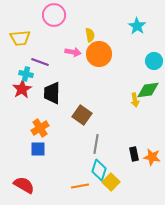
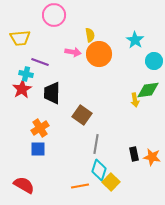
cyan star: moved 2 px left, 14 px down
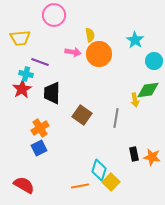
gray line: moved 20 px right, 26 px up
blue square: moved 1 px right, 1 px up; rotated 28 degrees counterclockwise
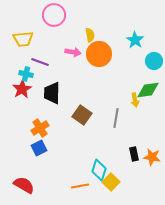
yellow trapezoid: moved 3 px right, 1 px down
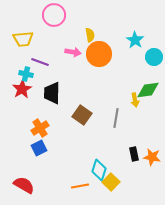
cyan circle: moved 4 px up
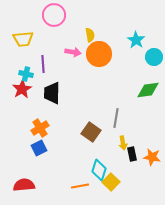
cyan star: moved 1 px right
purple line: moved 3 px right, 2 px down; rotated 66 degrees clockwise
yellow arrow: moved 12 px left, 43 px down
brown square: moved 9 px right, 17 px down
black rectangle: moved 2 px left
red semicircle: rotated 35 degrees counterclockwise
